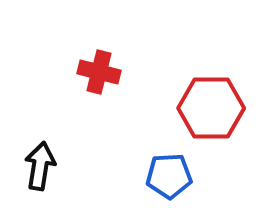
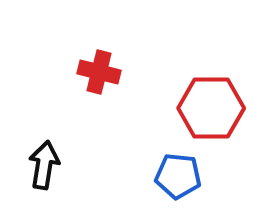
black arrow: moved 4 px right, 1 px up
blue pentagon: moved 9 px right; rotated 9 degrees clockwise
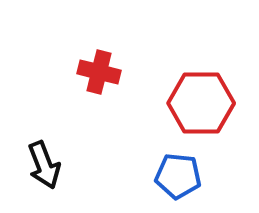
red hexagon: moved 10 px left, 5 px up
black arrow: rotated 150 degrees clockwise
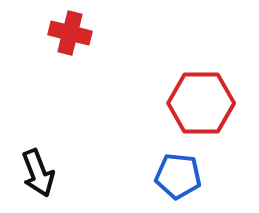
red cross: moved 29 px left, 39 px up
black arrow: moved 6 px left, 8 px down
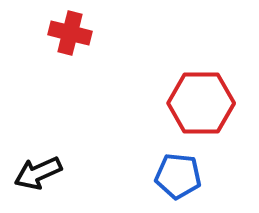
black arrow: rotated 87 degrees clockwise
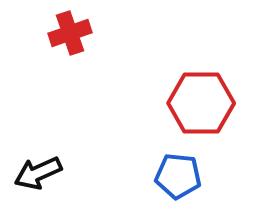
red cross: rotated 33 degrees counterclockwise
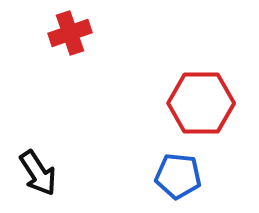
black arrow: rotated 99 degrees counterclockwise
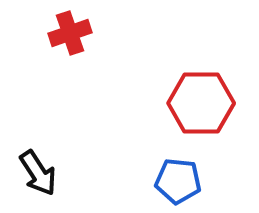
blue pentagon: moved 5 px down
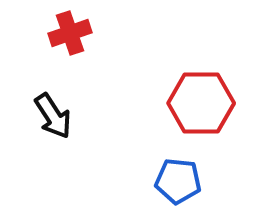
black arrow: moved 15 px right, 57 px up
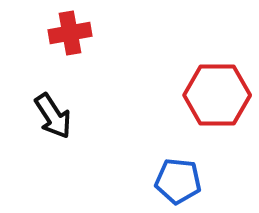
red cross: rotated 9 degrees clockwise
red hexagon: moved 16 px right, 8 px up
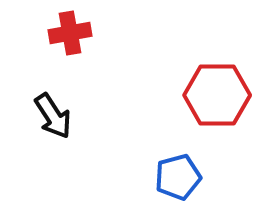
blue pentagon: moved 4 px up; rotated 21 degrees counterclockwise
